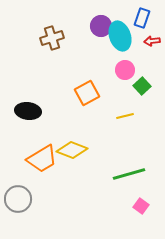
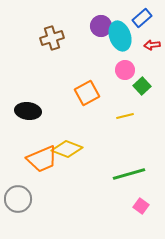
blue rectangle: rotated 30 degrees clockwise
red arrow: moved 4 px down
yellow diamond: moved 5 px left, 1 px up
orange trapezoid: rotated 8 degrees clockwise
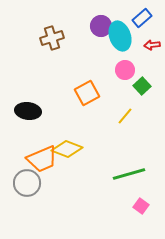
yellow line: rotated 36 degrees counterclockwise
gray circle: moved 9 px right, 16 px up
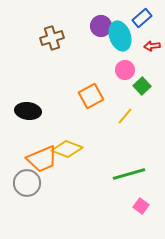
red arrow: moved 1 px down
orange square: moved 4 px right, 3 px down
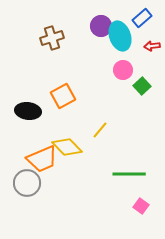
pink circle: moved 2 px left
orange square: moved 28 px left
yellow line: moved 25 px left, 14 px down
yellow diamond: moved 2 px up; rotated 24 degrees clockwise
green line: rotated 16 degrees clockwise
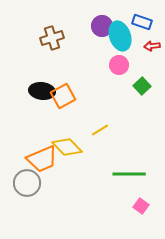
blue rectangle: moved 4 px down; rotated 60 degrees clockwise
purple circle: moved 1 px right
pink circle: moved 4 px left, 5 px up
black ellipse: moved 14 px right, 20 px up
yellow line: rotated 18 degrees clockwise
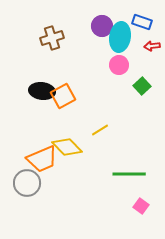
cyan ellipse: moved 1 px down; rotated 28 degrees clockwise
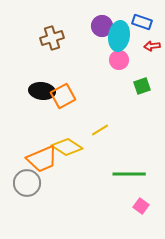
cyan ellipse: moved 1 px left, 1 px up
pink circle: moved 5 px up
green square: rotated 24 degrees clockwise
yellow diamond: rotated 12 degrees counterclockwise
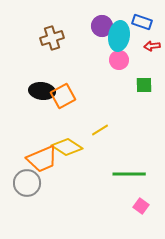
green square: moved 2 px right, 1 px up; rotated 18 degrees clockwise
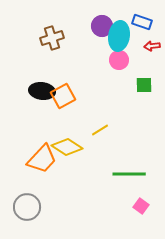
orange trapezoid: rotated 24 degrees counterclockwise
gray circle: moved 24 px down
